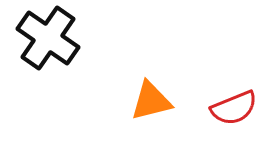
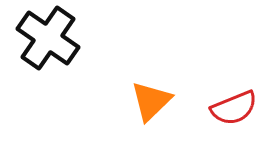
orange triangle: rotated 30 degrees counterclockwise
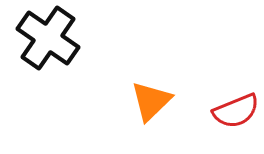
red semicircle: moved 2 px right, 3 px down
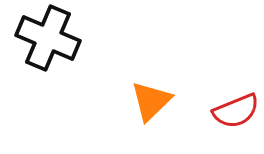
black cross: rotated 12 degrees counterclockwise
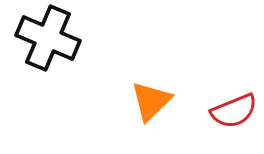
red semicircle: moved 2 px left
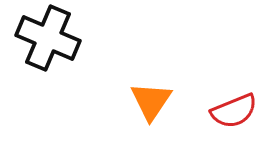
orange triangle: rotated 12 degrees counterclockwise
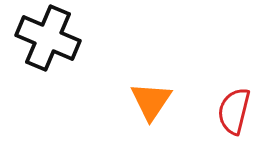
red semicircle: rotated 126 degrees clockwise
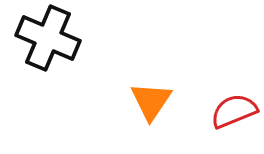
red semicircle: rotated 54 degrees clockwise
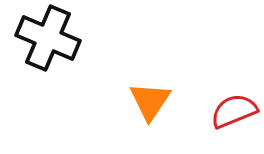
orange triangle: moved 1 px left
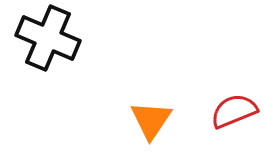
orange triangle: moved 1 px right, 19 px down
